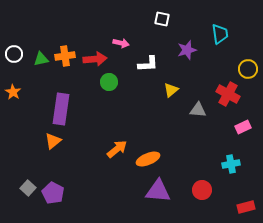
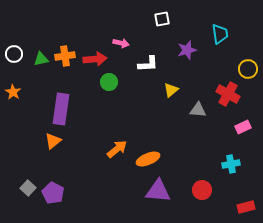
white square: rotated 21 degrees counterclockwise
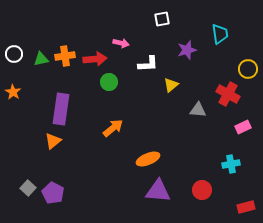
yellow triangle: moved 5 px up
orange arrow: moved 4 px left, 21 px up
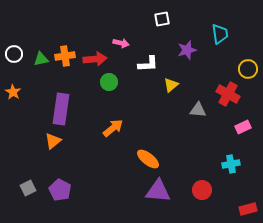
orange ellipse: rotated 60 degrees clockwise
gray square: rotated 21 degrees clockwise
purple pentagon: moved 7 px right, 3 px up
red rectangle: moved 2 px right, 2 px down
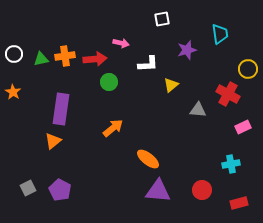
red rectangle: moved 9 px left, 6 px up
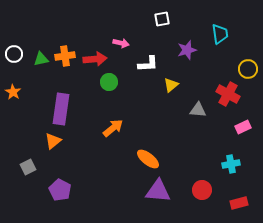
gray square: moved 21 px up
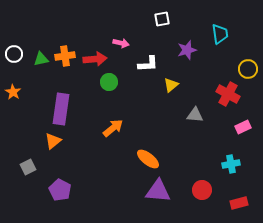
gray triangle: moved 3 px left, 5 px down
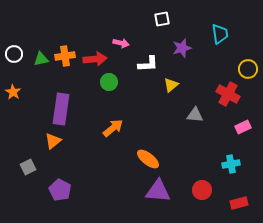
purple star: moved 5 px left, 2 px up
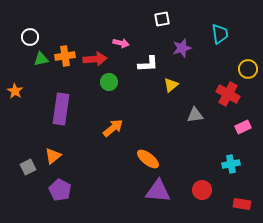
white circle: moved 16 px right, 17 px up
orange star: moved 2 px right, 1 px up
gray triangle: rotated 12 degrees counterclockwise
orange triangle: moved 15 px down
red rectangle: moved 3 px right, 1 px down; rotated 24 degrees clockwise
